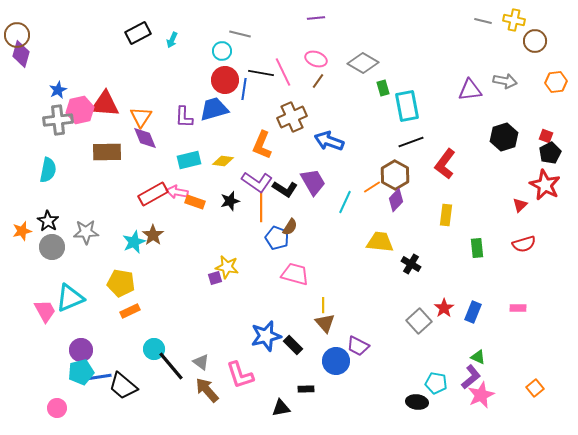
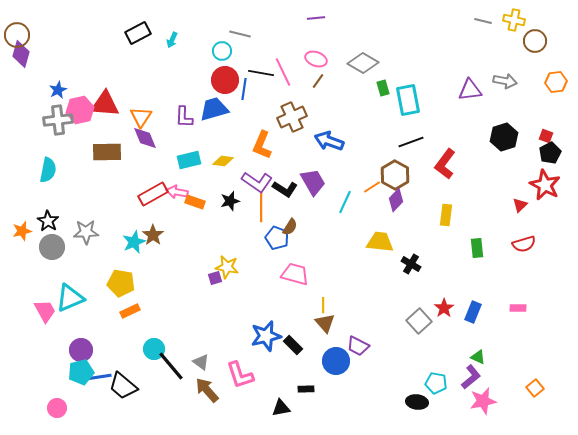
cyan rectangle at (407, 106): moved 1 px right, 6 px up
pink star at (481, 395): moved 2 px right, 6 px down; rotated 12 degrees clockwise
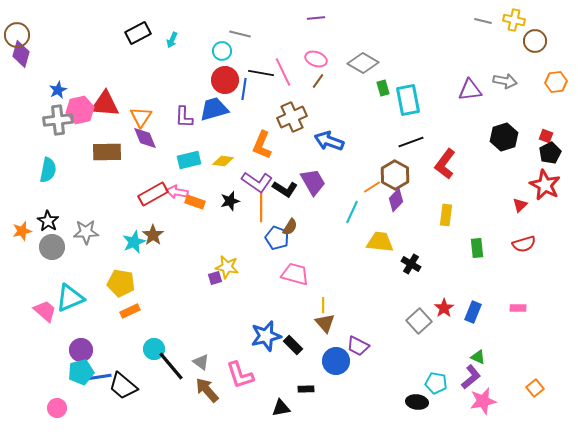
cyan line at (345, 202): moved 7 px right, 10 px down
pink trapezoid at (45, 311): rotated 20 degrees counterclockwise
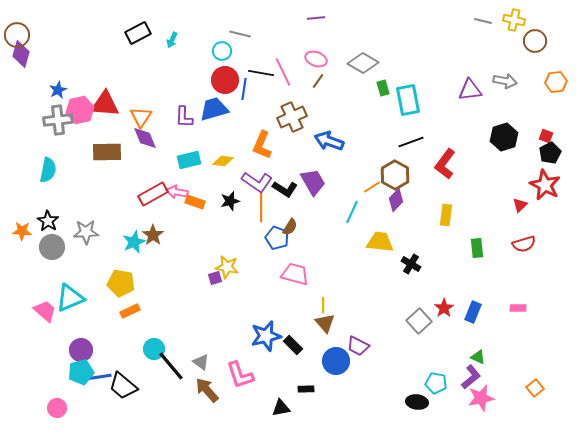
orange star at (22, 231): rotated 18 degrees clockwise
pink star at (483, 401): moved 2 px left, 3 px up
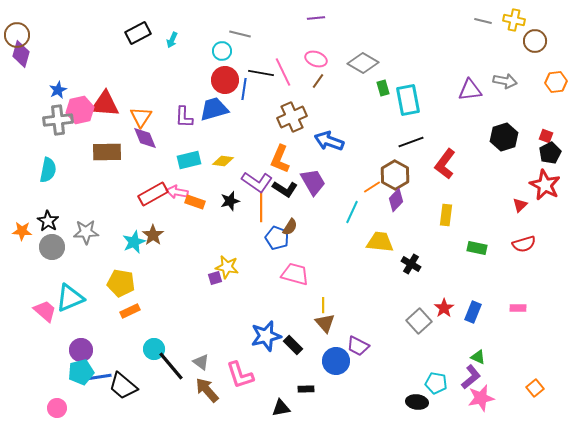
orange L-shape at (262, 145): moved 18 px right, 14 px down
green rectangle at (477, 248): rotated 72 degrees counterclockwise
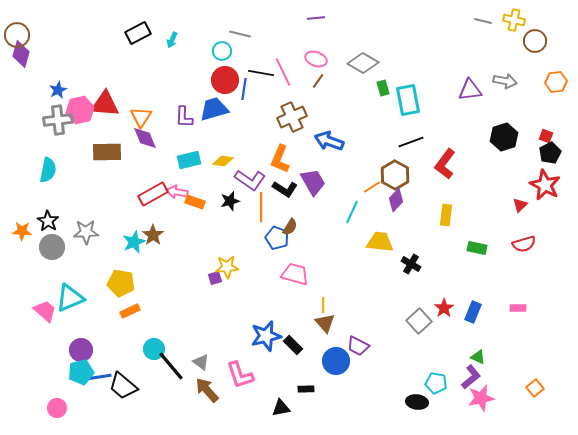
purple L-shape at (257, 182): moved 7 px left, 2 px up
yellow star at (227, 267): rotated 15 degrees counterclockwise
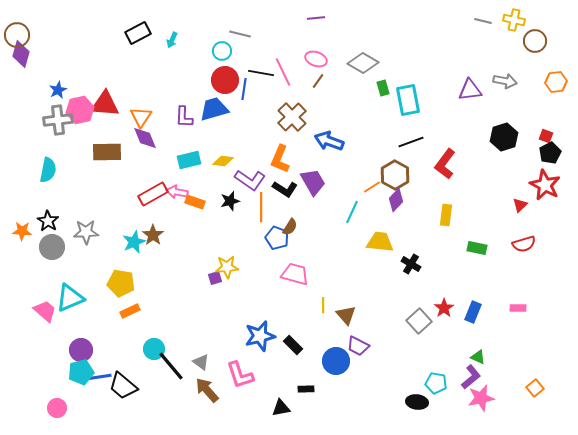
brown cross at (292, 117): rotated 20 degrees counterclockwise
brown triangle at (325, 323): moved 21 px right, 8 px up
blue star at (266, 336): moved 6 px left
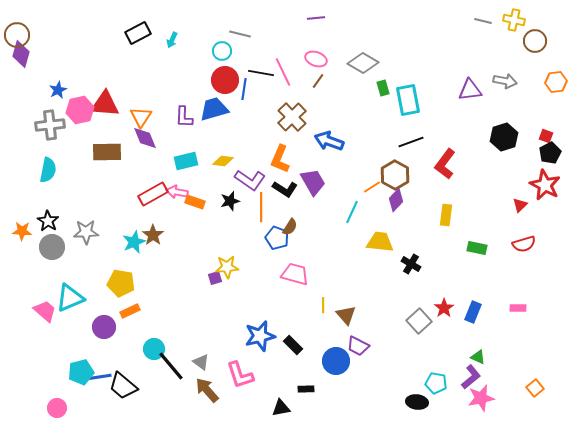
gray cross at (58, 120): moved 8 px left, 5 px down
cyan rectangle at (189, 160): moved 3 px left, 1 px down
purple circle at (81, 350): moved 23 px right, 23 px up
